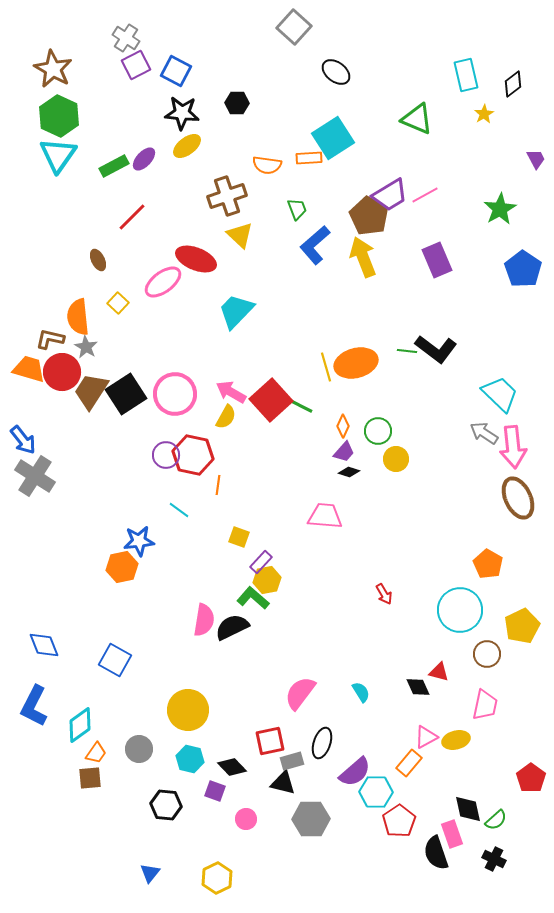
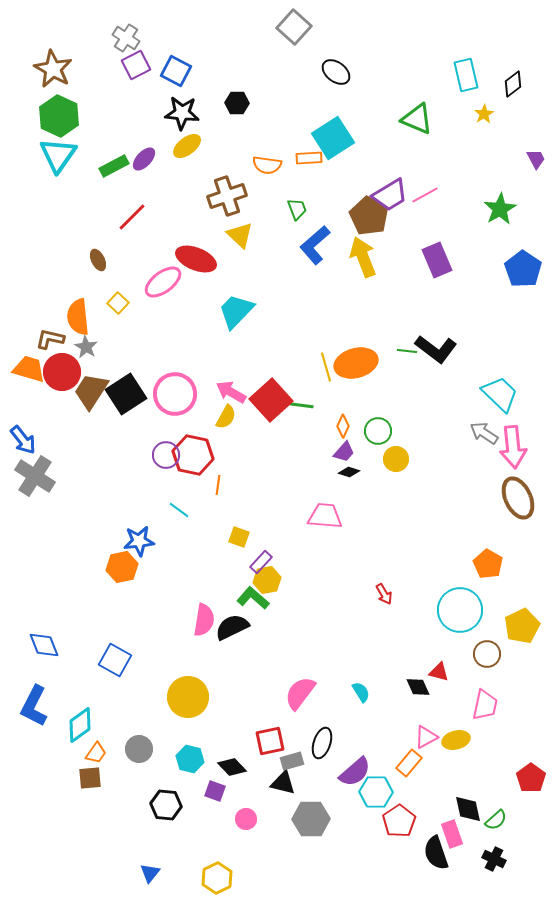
green line at (299, 405): rotated 20 degrees counterclockwise
yellow circle at (188, 710): moved 13 px up
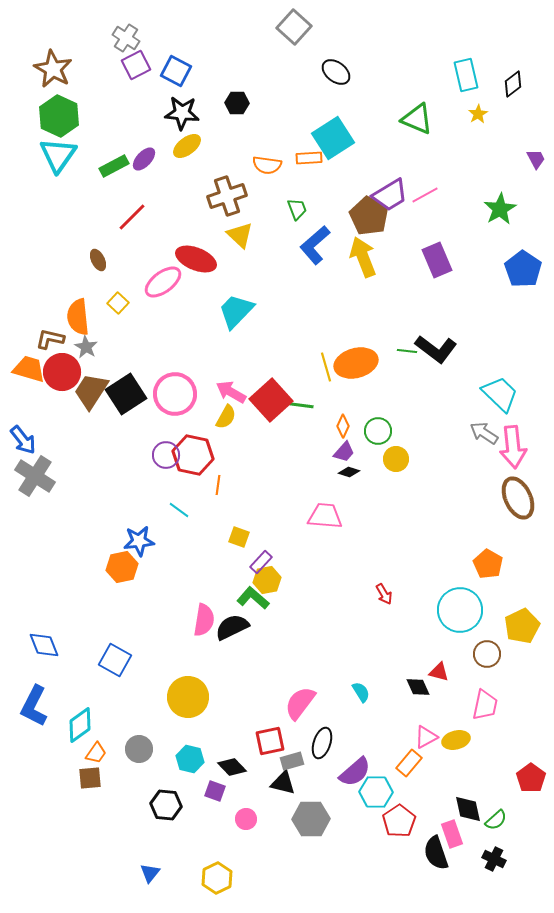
yellow star at (484, 114): moved 6 px left
pink semicircle at (300, 693): moved 10 px down
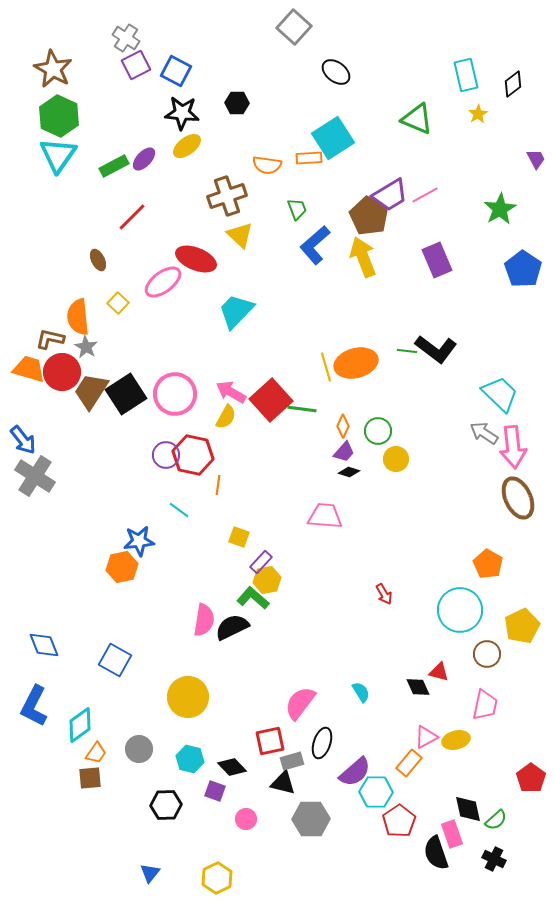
green line at (299, 405): moved 3 px right, 4 px down
black hexagon at (166, 805): rotated 8 degrees counterclockwise
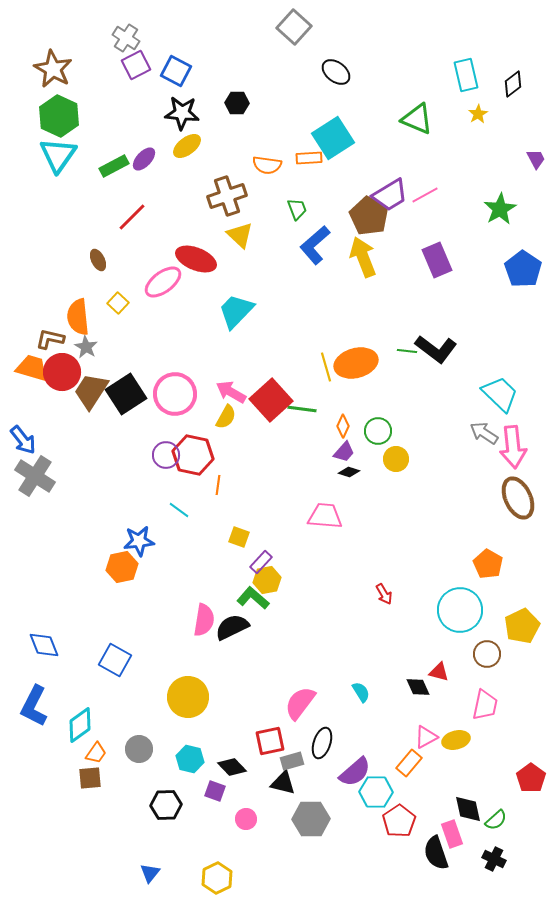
orange trapezoid at (29, 369): moved 3 px right, 1 px up
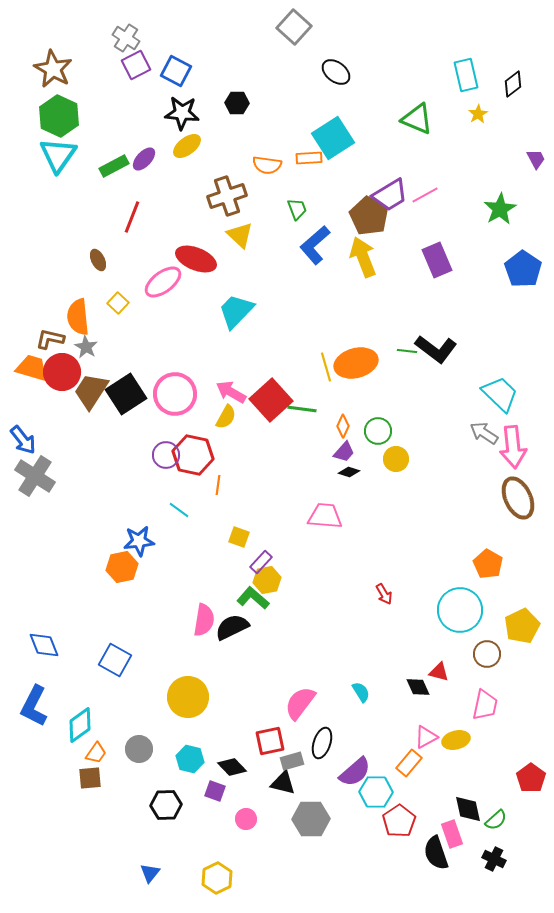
red line at (132, 217): rotated 24 degrees counterclockwise
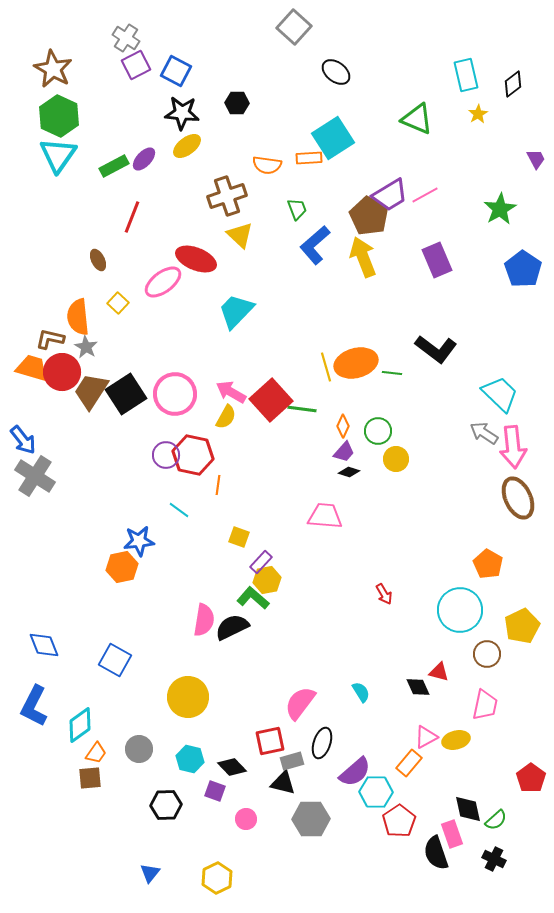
green line at (407, 351): moved 15 px left, 22 px down
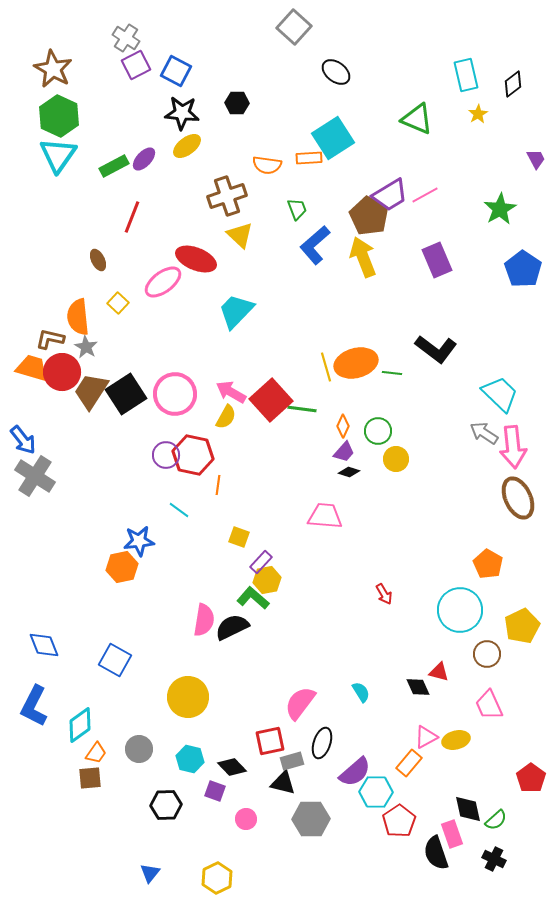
pink trapezoid at (485, 705): moved 4 px right; rotated 144 degrees clockwise
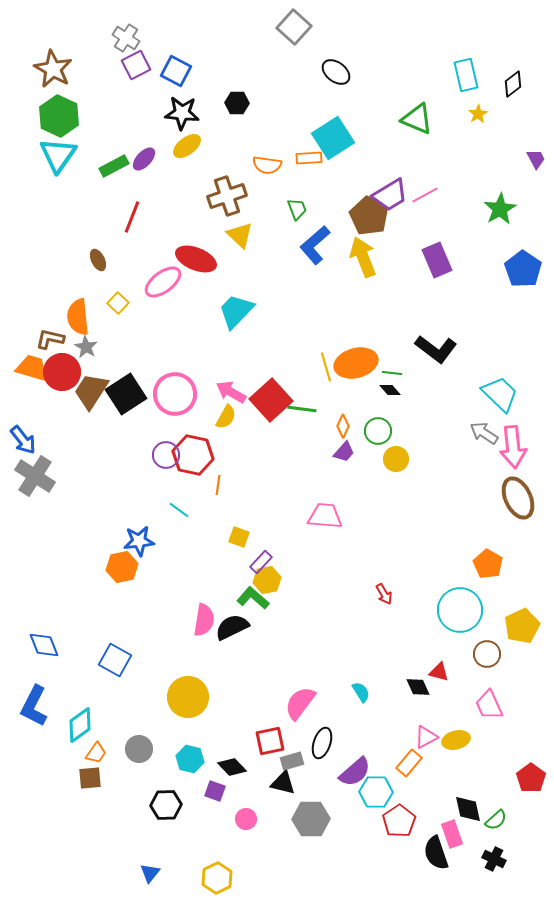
black diamond at (349, 472): moved 41 px right, 82 px up; rotated 30 degrees clockwise
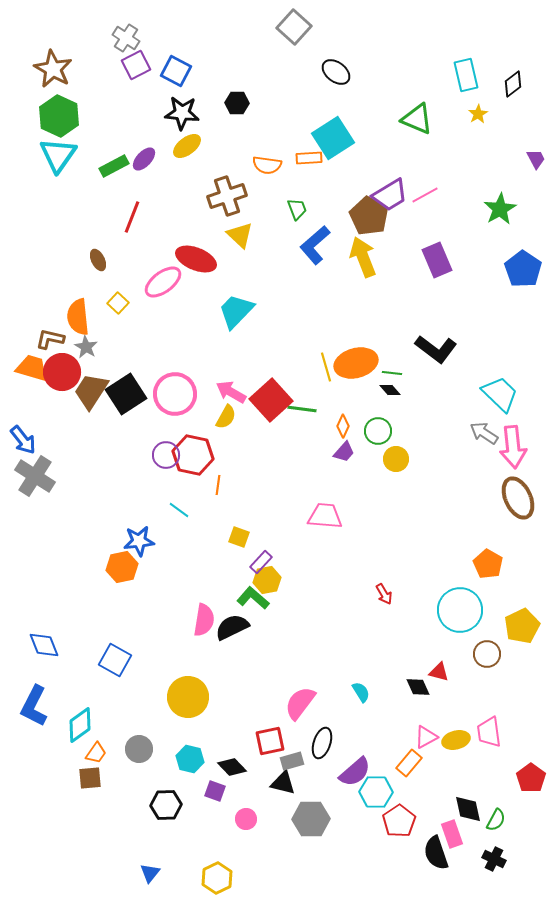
pink trapezoid at (489, 705): moved 27 px down; rotated 16 degrees clockwise
green semicircle at (496, 820): rotated 20 degrees counterclockwise
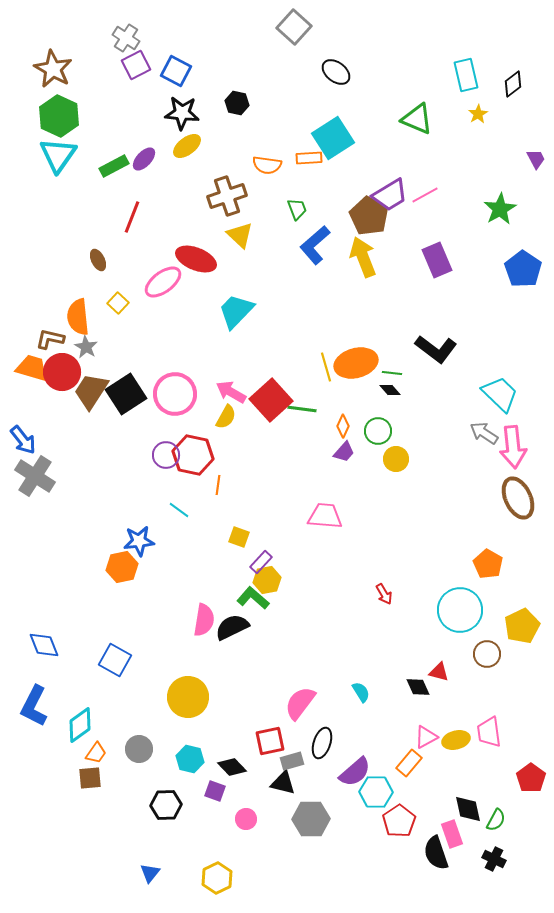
black hexagon at (237, 103): rotated 10 degrees clockwise
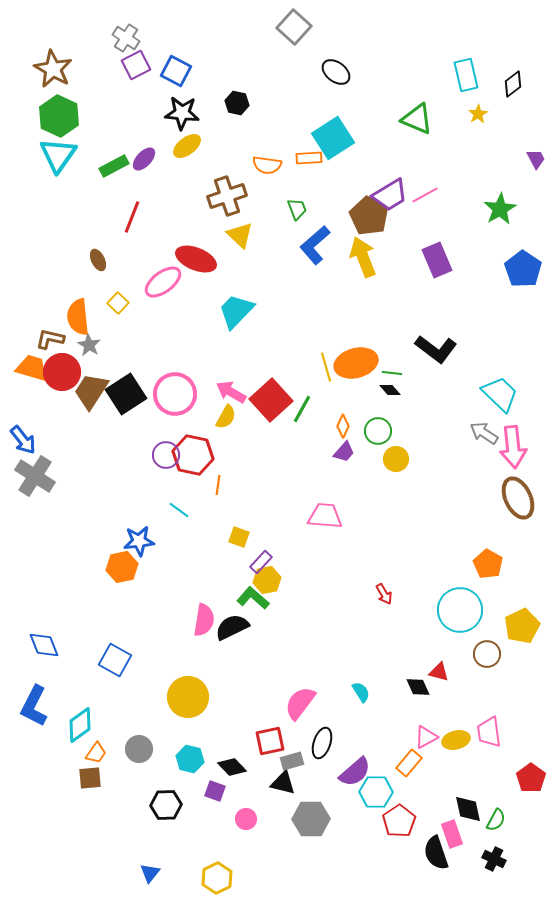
gray star at (86, 347): moved 3 px right, 2 px up
green line at (302, 409): rotated 68 degrees counterclockwise
